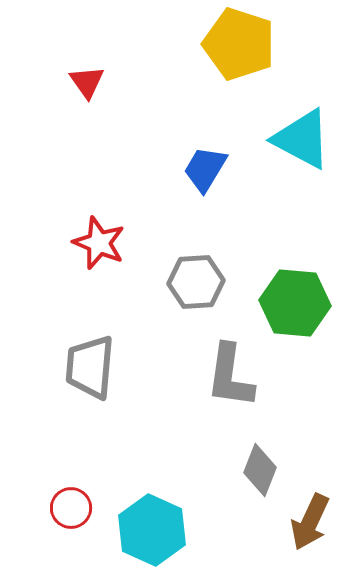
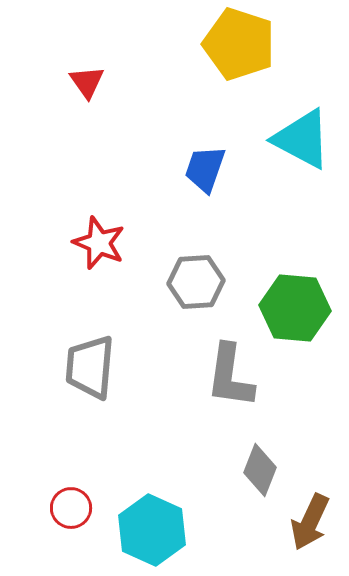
blue trapezoid: rotated 12 degrees counterclockwise
green hexagon: moved 5 px down
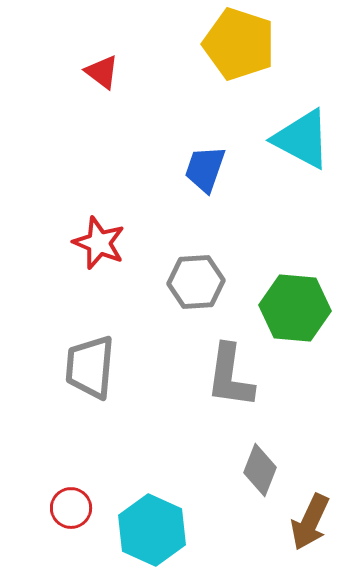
red triangle: moved 15 px right, 10 px up; rotated 18 degrees counterclockwise
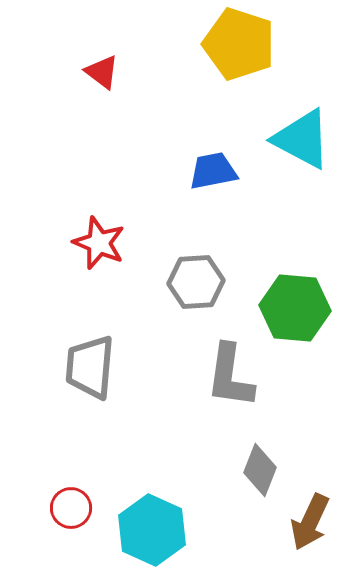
blue trapezoid: moved 8 px right, 2 px down; rotated 60 degrees clockwise
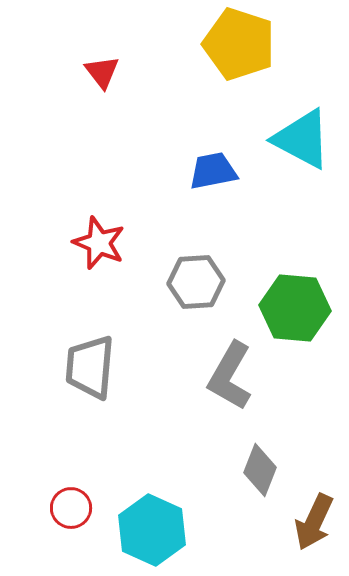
red triangle: rotated 15 degrees clockwise
gray L-shape: rotated 22 degrees clockwise
brown arrow: moved 4 px right
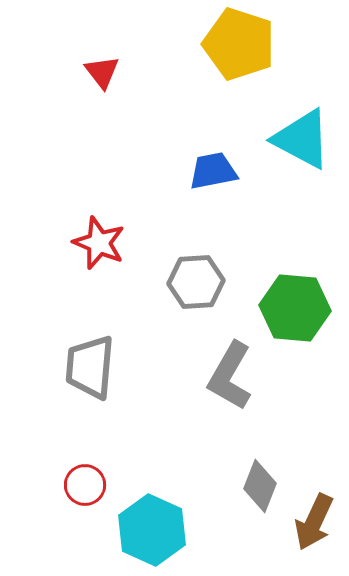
gray diamond: moved 16 px down
red circle: moved 14 px right, 23 px up
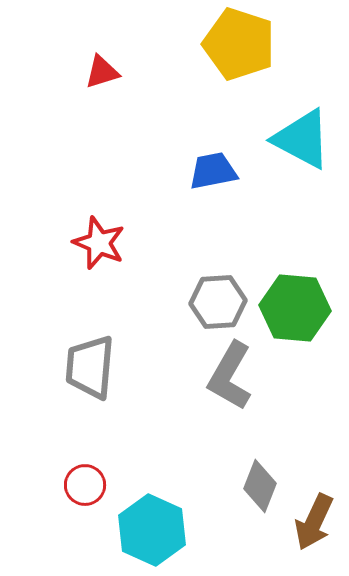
red triangle: rotated 51 degrees clockwise
gray hexagon: moved 22 px right, 20 px down
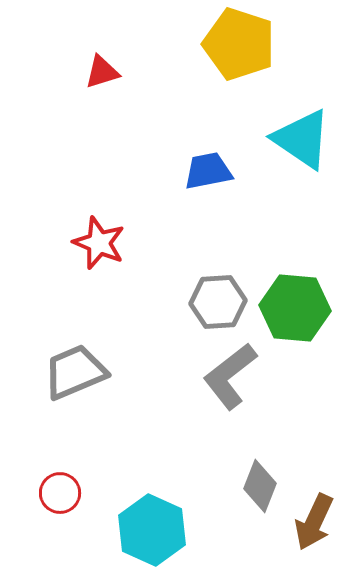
cyan triangle: rotated 6 degrees clockwise
blue trapezoid: moved 5 px left
gray trapezoid: moved 15 px left, 5 px down; rotated 62 degrees clockwise
gray L-shape: rotated 22 degrees clockwise
red circle: moved 25 px left, 8 px down
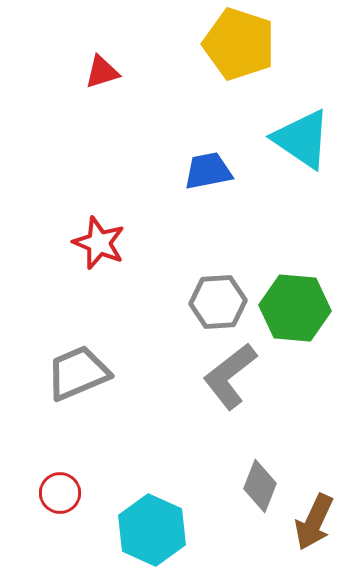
gray trapezoid: moved 3 px right, 1 px down
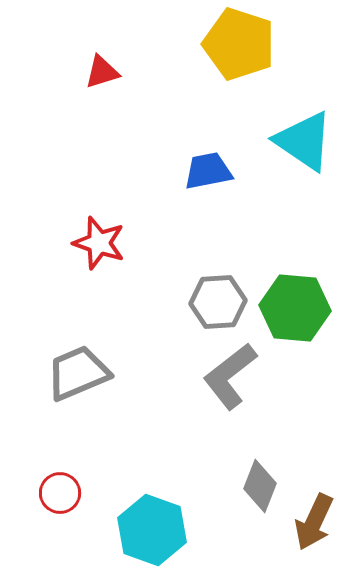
cyan triangle: moved 2 px right, 2 px down
red star: rotated 4 degrees counterclockwise
cyan hexagon: rotated 4 degrees counterclockwise
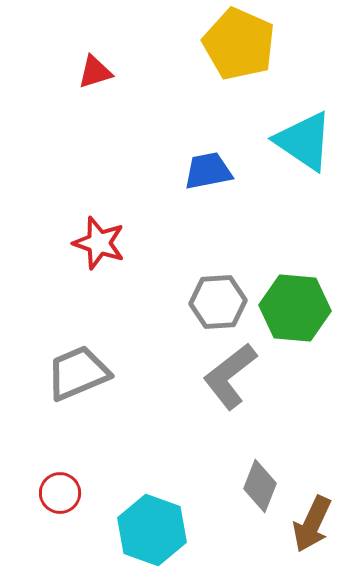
yellow pentagon: rotated 6 degrees clockwise
red triangle: moved 7 px left
brown arrow: moved 2 px left, 2 px down
